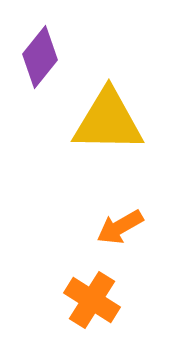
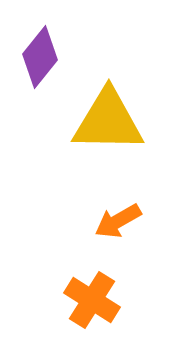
orange arrow: moved 2 px left, 6 px up
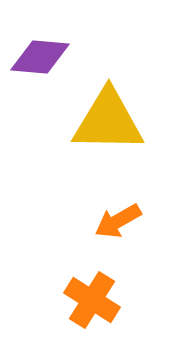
purple diamond: rotated 56 degrees clockwise
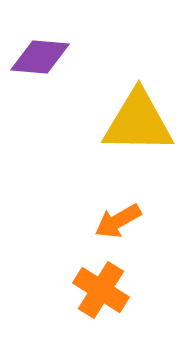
yellow triangle: moved 30 px right, 1 px down
orange cross: moved 9 px right, 10 px up
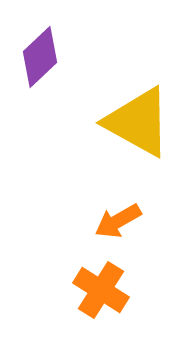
purple diamond: rotated 48 degrees counterclockwise
yellow triangle: rotated 28 degrees clockwise
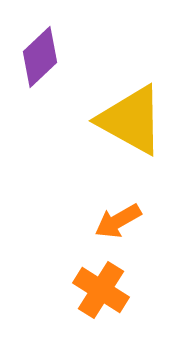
yellow triangle: moved 7 px left, 2 px up
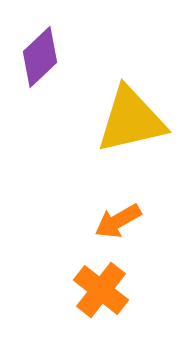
yellow triangle: rotated 42 degrees counterclockwise
orange cross: rotated 6 degrees clockwise
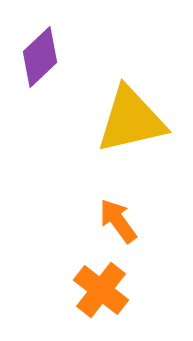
orange arrow: rotated 84 degrees clockwise
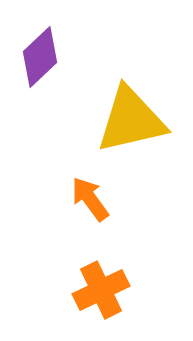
orange arrow: moved 28 px left, 22 px up
orange cross: rotated 26 degrees clockwise
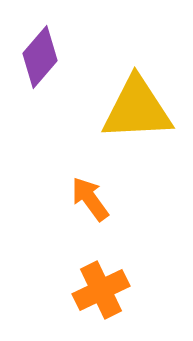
purple diamond: rotated 6 degrees counterclockwise
yellow triangle: moved 6 px right, 11 px up; rotated 10 degrees clockwise
